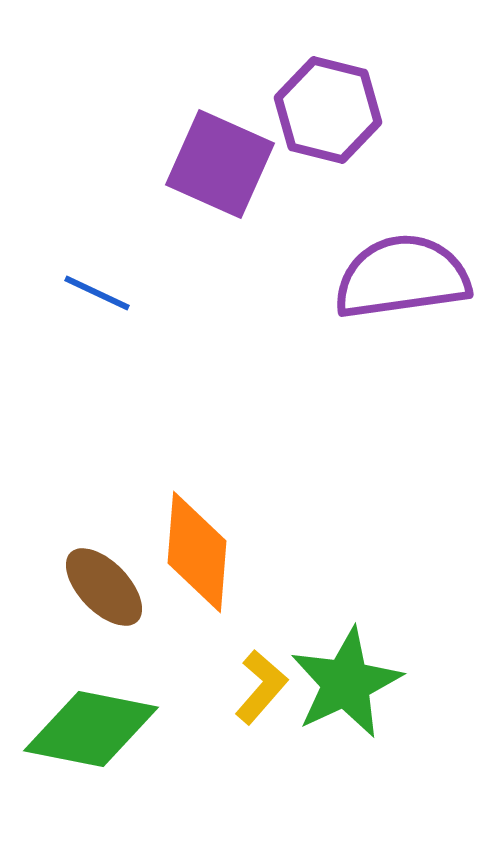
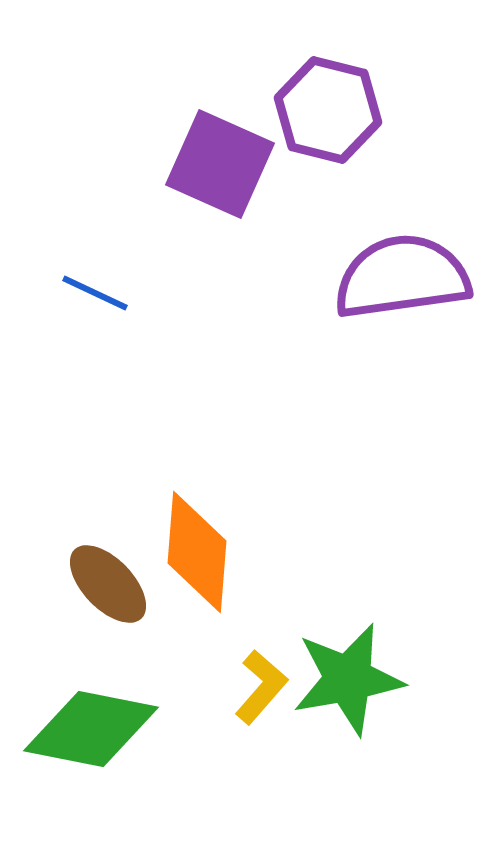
blue line: moved 2 px left
brown ellipse: moved 4 px right, 3 px up
green star: moved 2 px right, 4 px up; rotated 15 degrees clockwise
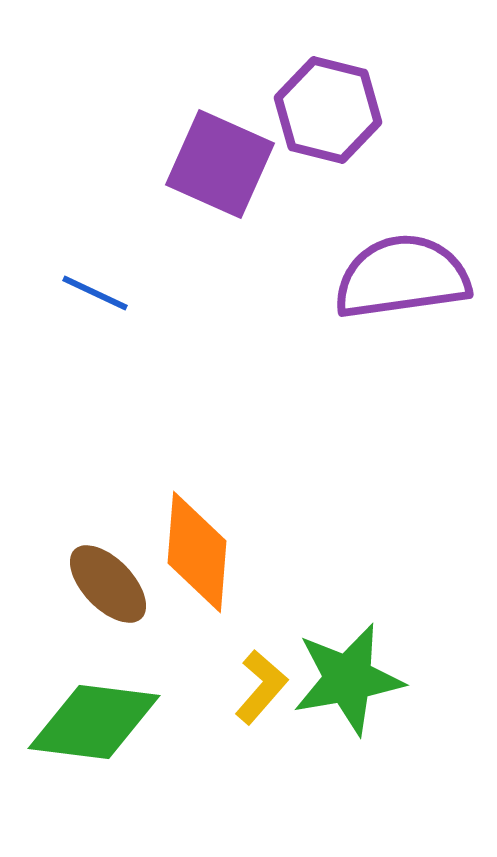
green diamond: moved 3 px right, 7 px up; rotated 4 degrees counterclockwise
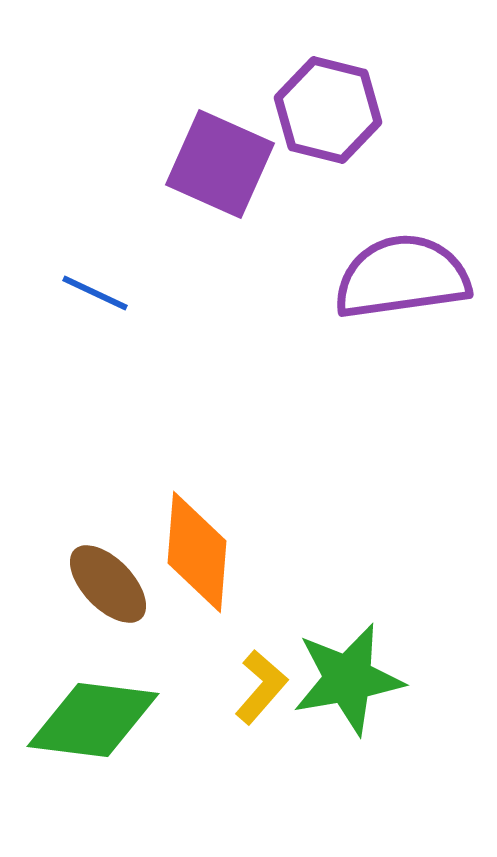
green diamond: moved 1 px left, 2 px up
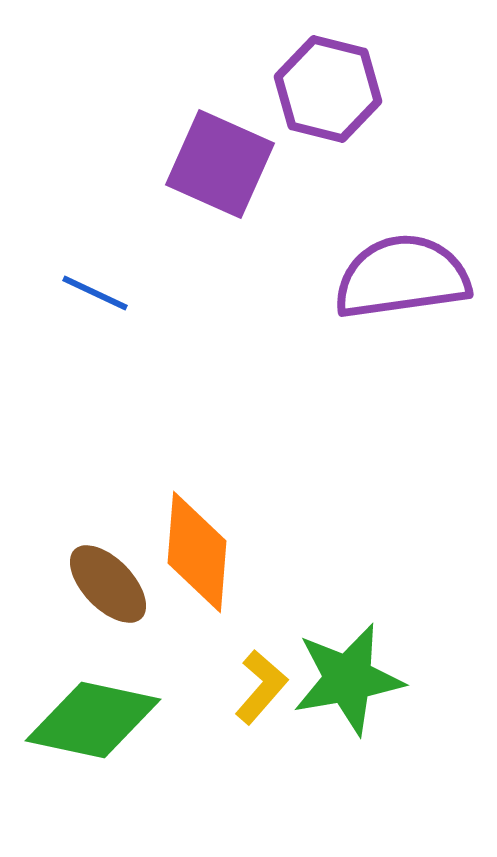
purple hexagon: moved 21 px up
green diamond: rotated 5 degrees clockwise
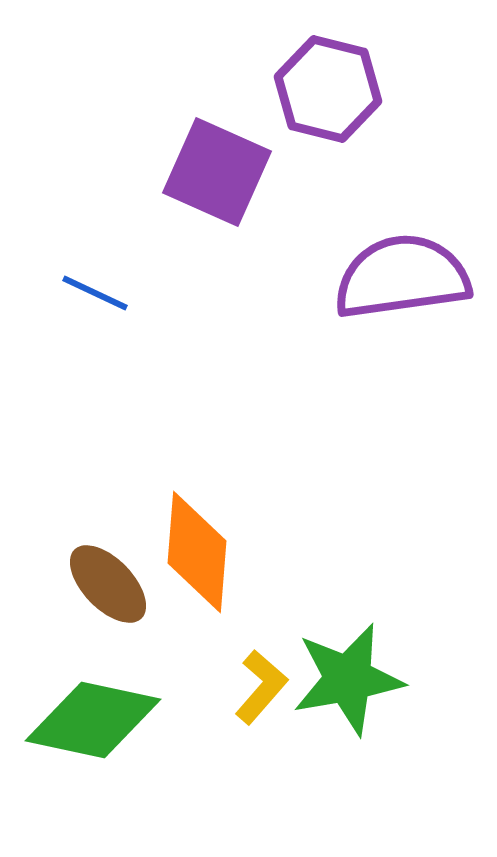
purple square: moved 3 px left, 8 px down
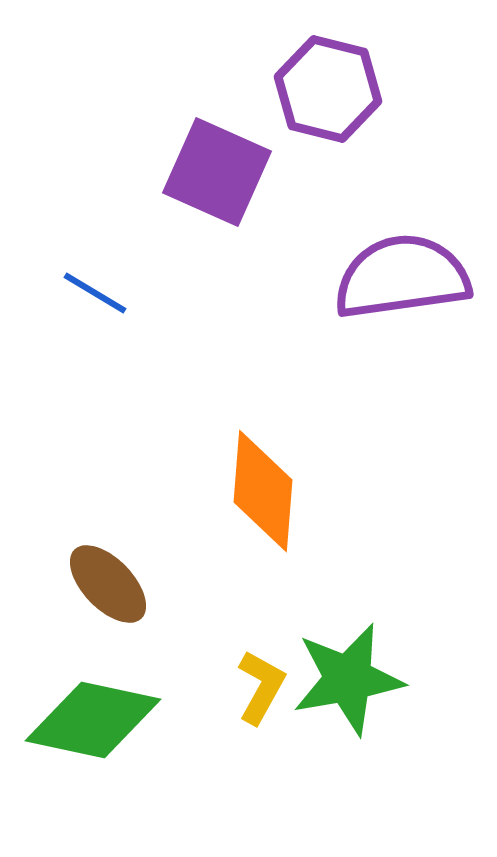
blue line: rotated 6 degrees clockwise
orange diamond: moved 66 px right, 61 px up
yellow L-shape: rotated 12 degrees counterclockwise
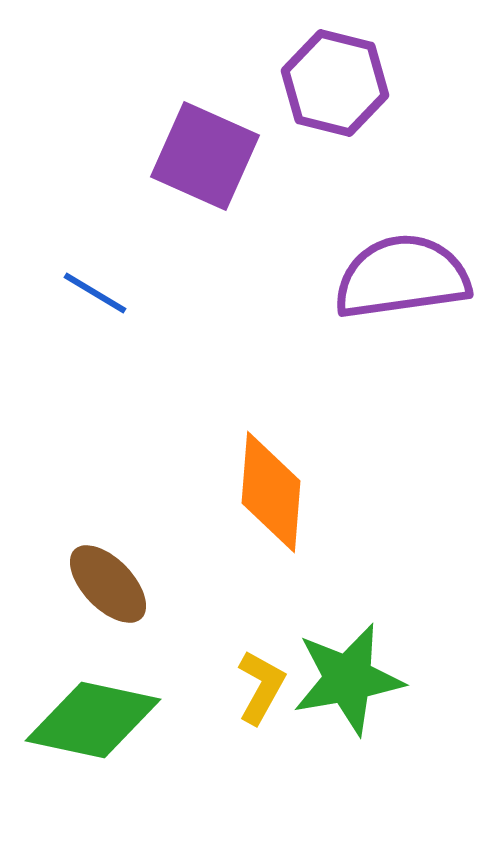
purple hexagon: moved 7 px right, 6 px up
purple square: moved 12 px left, 16 px up
orange diamond: moved 8 px right, 1 px down
